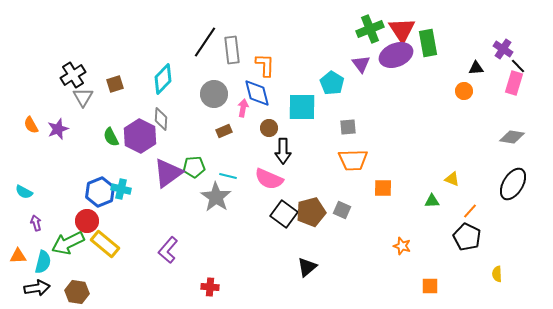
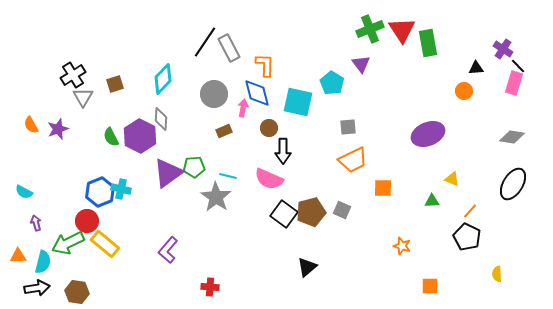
gray rectangle at (232, 50): moved 3 px left, 2 px up; rotated 20 degrees counterclockwise
purple ellipse at (396, 55): moved 32 px right, 79 px down
cyan square at (302, 107): moved 4 px left, 5 px up; rotated 12 degrees clockwise
orange trapezoid at (353, 160): rotated 24 degrees counterclockwise
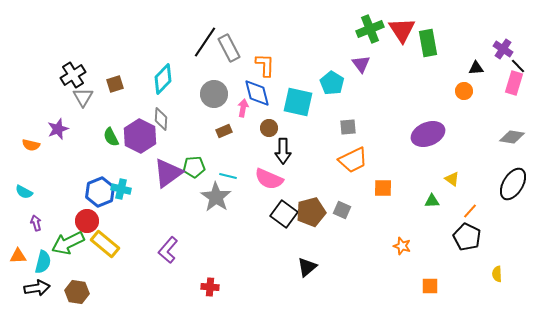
orange semicircle at (31, 125): moved 20 px down; rotated 48 degrees counterclockwise
yellow triangle at (452, 179): rotated 14 degrees clockwise
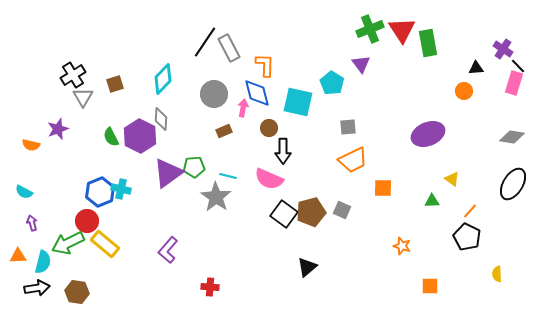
purple arrow at (36, 223): moved 4 px left
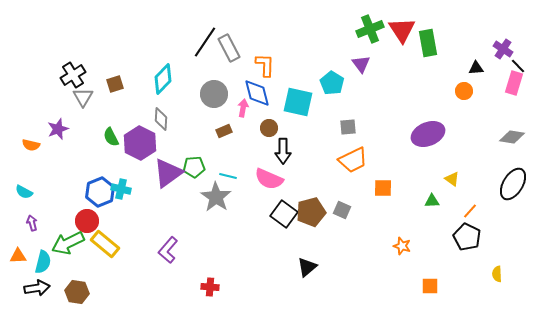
purple hexagon at (140, 136): moved 7 px down
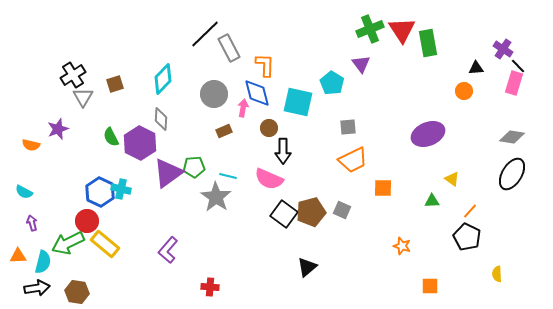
black line at (205, 42): moved 8 px up; rotated 12 degrees clockwise
black ellipse at (513, 184): moved 1 px left, 10 px up
blue hexagon at (100, 192): rotated 12 degrees counterclockwise
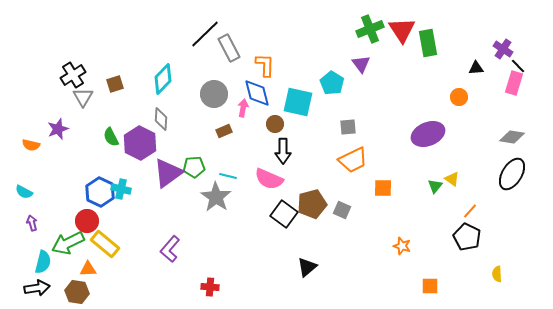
orange circle at (464, 91): moved 5 px left, 6 px down
brown circle at (269, 128): moved 6 px right, 4 px up
green triangle at (432, 201): moved 3 px right, 15 px up; rotated 49 degrees counterclockwise
brown pentagon at (311, 212): moved 1 px right, 8 px up
purple L-shape at (168, 250): moved 2 px right, 1 px up
orange triangle at (18, 256): moved 70 px right, 13 px down
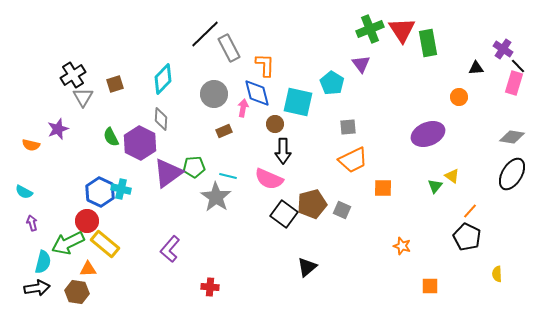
yellow triangle at (452, 179): moved 3 px up
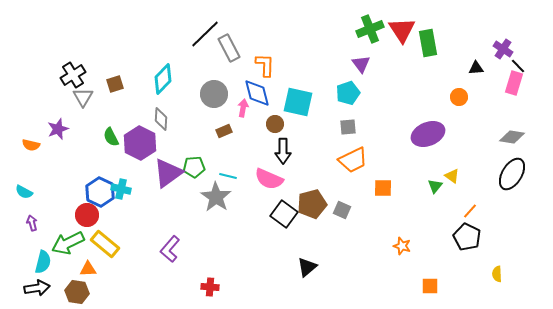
cyan pentagon at (332, 83): moved 16 px right, 10 px down; rotated 20 degrees clockwise
red circle at (87, 221): moved 6 px up
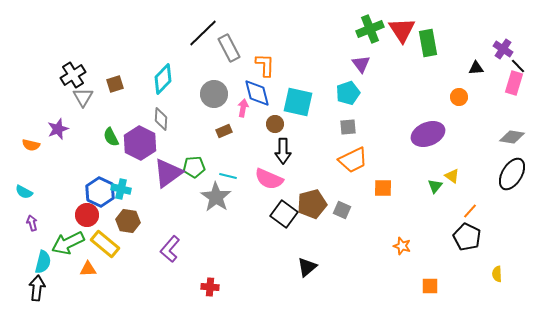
black line at (205, 34): moved 2 px left, 1 px up
black arrow at (37, 288): rotated 75 degrees counterclockwise
brown hexagon at (77, 292): moved 51 px right, 71 px up
